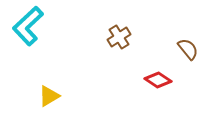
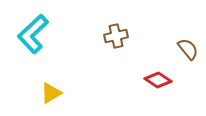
cyan L-shape: moved 5 px right, 8 px down
brown cross: moved 3 px left, 1 px up; rotated 20 degrees clockwise
yellow triangle: moved 2 px right, 3 px up
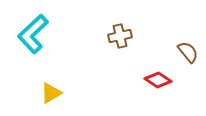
brown cross: moved 4 px right
brown semicircle: moved 3 px down
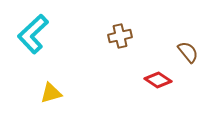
yellow triangle: rotated 15 degrees clockwise
